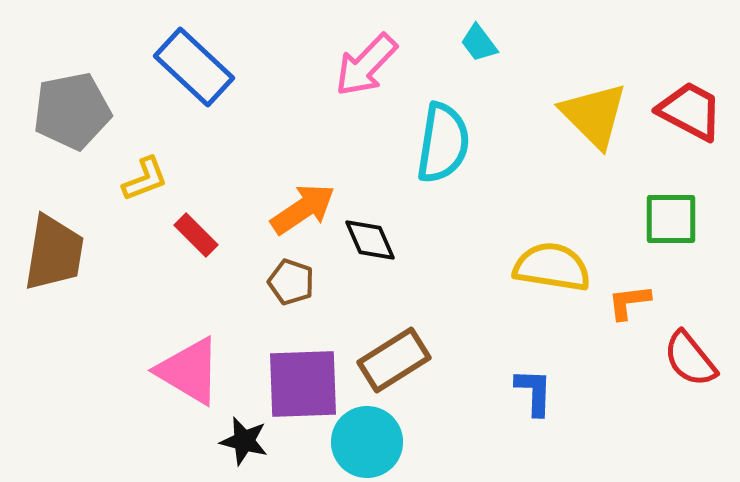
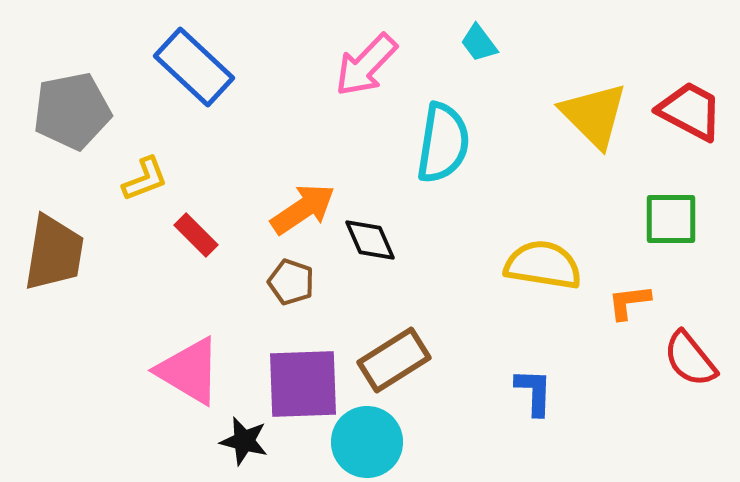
yellow semicircle: moved 9 px left, 2 px up
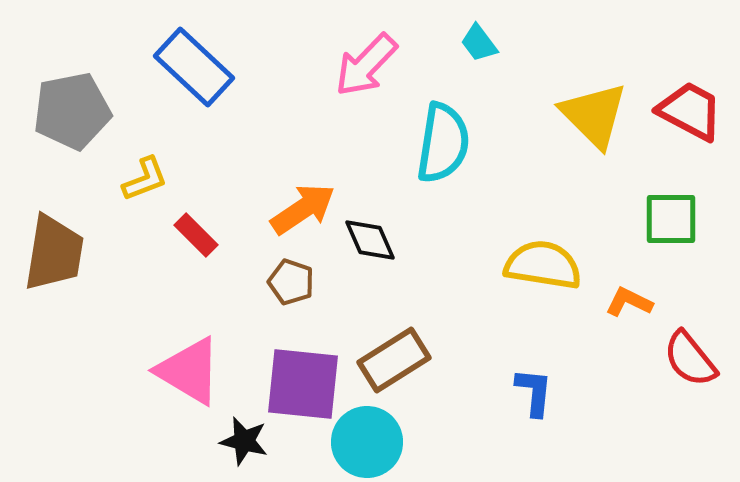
orange L-shape: rotated 33 degrees clockwise
purple square: rotated 8 degrees clockwise
blue L-shape: rotated 4 degrees clockwise
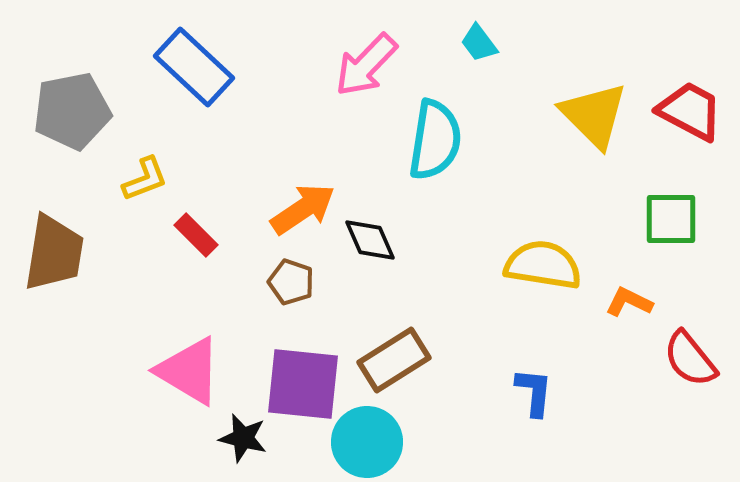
cyan semicircle: moved 8 px left, 3 px up
black star: moved 1 px left, 3 px up
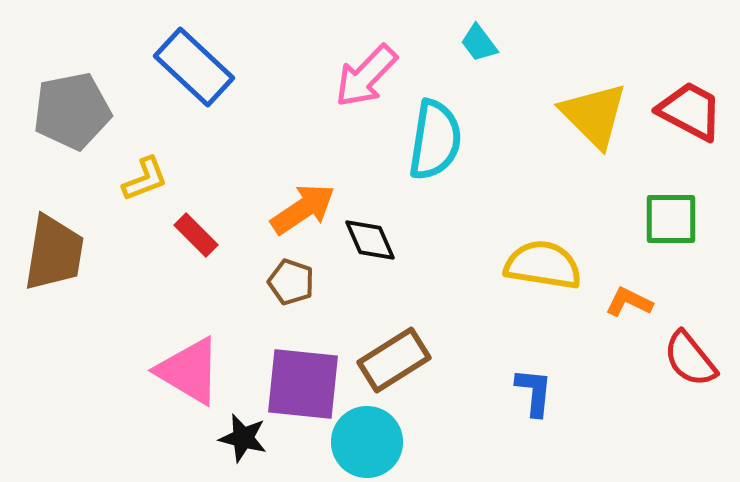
pink arrow: moved 11 px down
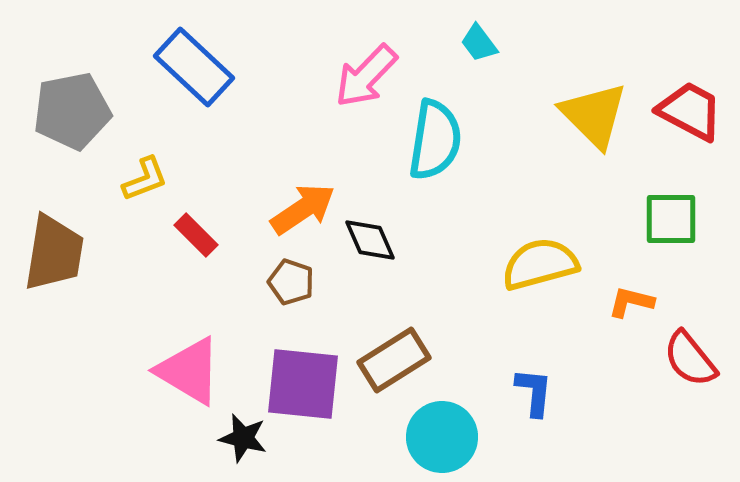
yellow semicircle: moved 3 px left, 1 px up; rotated 24 degrees counterclockwise
orange L-shape: moved 2 px right; rotated 12 degrees counterclockwise
cyan circle: moved 75 px right, 5 px up
